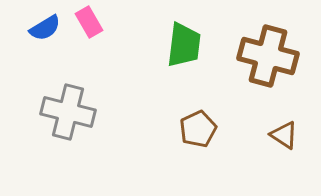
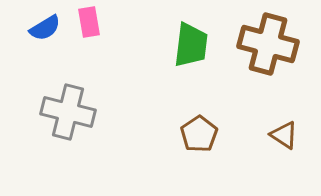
pink rectangle: rotated 20 degrees clockwise
green trapezoid: moved 7 px right
brown cross: moved 12 px up
brown pentagon: moved 1 px right, 5 px down; rotated 9 degrees counterclockwise
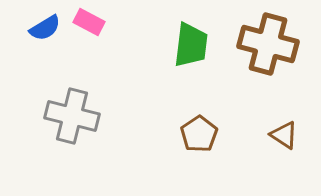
pink rectangle: rotated 52 degrees counterclockwise
gray cross: moved 4 px right, 4 px down
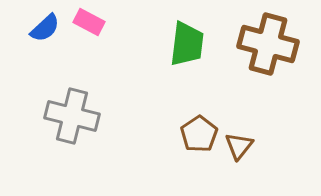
blue semicircle: rotated 12 degrees counterclockwise
green trapezoid: moved 4 px left, 1 px up
brown triangle: moved 45 px left, 11 px down; rotated 36 degrees clockwise
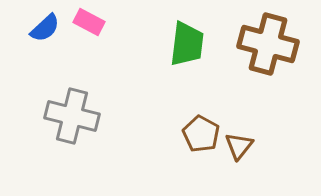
brown pentagon: moved 2 px right; rotated 9 degrees counterclockwise
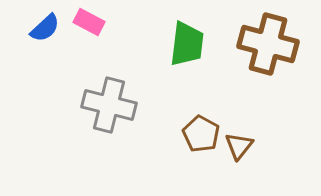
gray cross: moved 37 px right, 11 px up
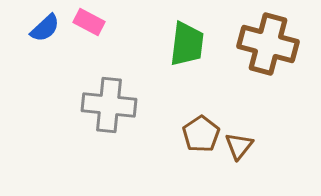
gray cross: rotated 8 degrees counterclockwise
brown pentagon: rotated 9 degrees clockwise
